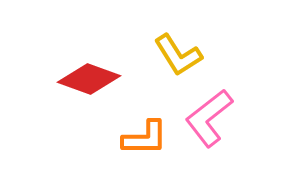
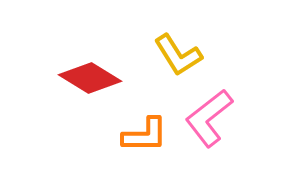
red diamond: moved 1 px right, 1 px up; rotated 12 degrees clockwise
orange L-shape: moved 3 px up
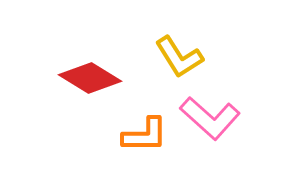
yellow L-shape: moved 1 px right, 2 px down
pink L-shape: moved 1 px right; rotated 100 degrees counterclockwise
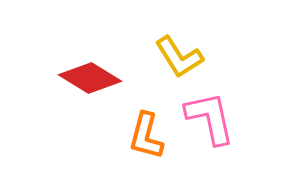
pink L-shape: rotated 144 degrees counterclockwise
orange L-shape: moved 1 px right, 1 px down; rotated 105 degrees clockwise
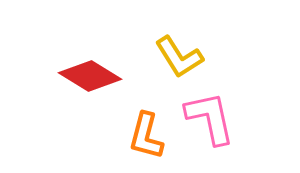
red diamond: moved 2 px up
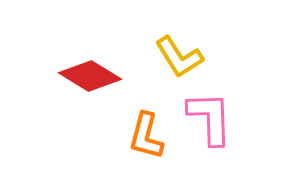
pink L-shape: rotated 10 degrees clockwise
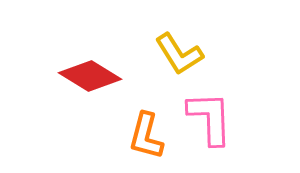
yellow L-shape: moved 3 px up
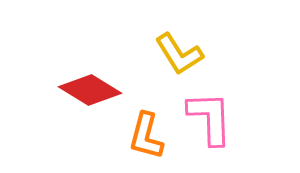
red diamond: moved 14 px down
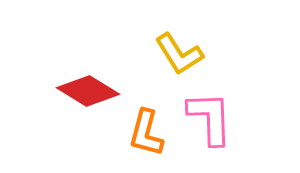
red diamond: moved 2 px left, 1 px down
orange L-shape: moved 3 px up
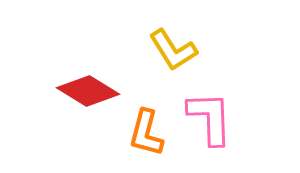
yellow L-shape: moved 6 px left, 4 px up
